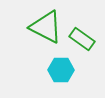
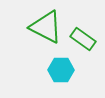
green rectangle: moved 1 px right
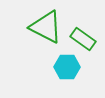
cyan hexagon: moved 6 px right, 3 px up
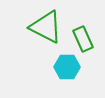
green rectangle: rotated 30 degrees clockwise
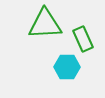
green triangle: moved 1 px left, 3 px up; rotated 30 degrees counterclockwise
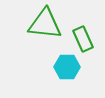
green triangle: rotated 9 degrees clockwise
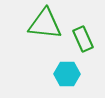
cyan hexagon: moved 7 px down
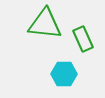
cyan hexagon: moved 3 px left
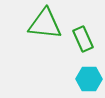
cyan hexagon: moved 25 px right, 5 px down
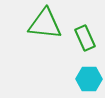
green rectangle: moved 2 px right, 1 px up
